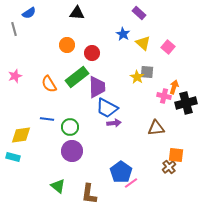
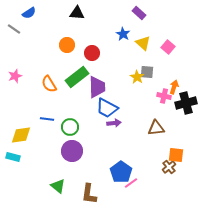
gray line: rotated 40 degrees counterclockwise
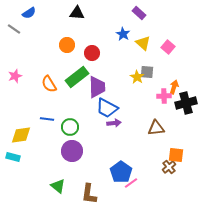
pink cross: rotated 16 degrees counterclockwise
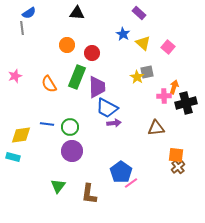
gray line: moved 8 px right, 1 px up; rotated 48 degrees clockwise
gray square: rotated 16 degrees counterclockwise
green rectangle: rotated 30 degrees counterclockwise
blue line: moved 5 px down
brown cross: moved 9 px right
green triangle: rotated 28 degrees clockwise
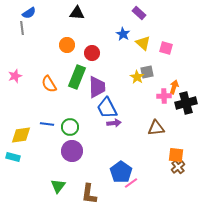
pink square: moved 2 px left, 1 px down; rotated 24 degrees counterclockwise
blue trapezoid: rotated 35 degrees clockwise
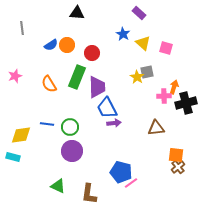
blue semicircle: moved 22 px right, 32 px down
blue pentagon: rotated 20 degrees counterclockwise
green triangle: rotated 42 degrees counterclockwise
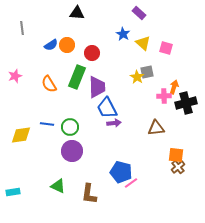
cyan rectangle: moved 35 px down; rotated 24 degrees counterclockwise
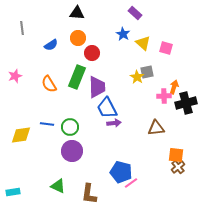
purple rectangle: moved 4 px left
orange circle: moved 11 px right, 7 px up
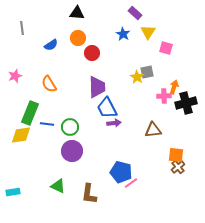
yellow triangle: moved 5 px right, 11 px up; rotated 21 degrees clockwise
green rectangle: moved 47 px left, 36 px down
brown triangle: moved 3 px left, 2 px down
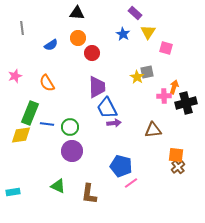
orange semicircle: moved 2 px left, 1 px up
blue pentagon: moved 6 px up
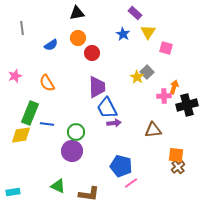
black triangle: rotated 14 degrees counterclockwise
gray square: rotated 32 degrees counterclockwise
black cross: moved 1 px right, 2 px down
green circle: moved 6 px right, 5 px down
brown L-shape: rotated 90 degrees counterclockwise
